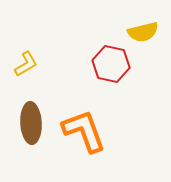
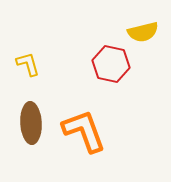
yellow L-shape: moved 2 px right; rotated 76 degrees counterclockwise
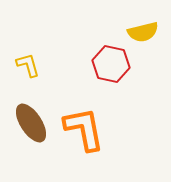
yellow L-shape: moved 1 px down
brown ellipse: rotated 30 degrees counterclockwise
orange L-shape: moved 2 px up; rotated 9 degrees clockwise
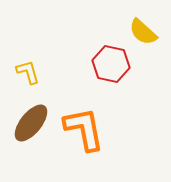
yellow semicircle: rotated 56 degrees clockwise
yellow L-shape: moved 7 px down
brown ellipse: rotated 72 degrees clockwise
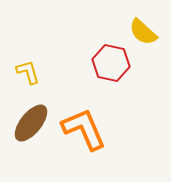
red hexagon: moved 1 px up
orange L-shape: rotated 12 degrees counterclockwise
